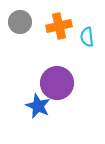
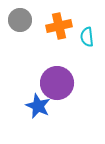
gray circle: moved 2 px up
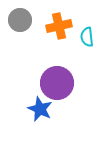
blue star: moved 2 px right, 3 px down
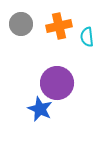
gray circle: moved 1 px right, 4 px down
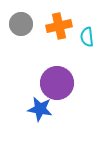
blue star: rotated 15 degrees counterclockwise
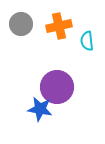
cyan semicircle: moved 4 px down
purple circle: moved 4 px down
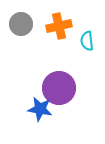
purple circle: moved 2 px right, 1 px down
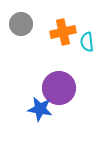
orange cross: moved 4 px right, 6 px down
cyan semicircle: moved 1 px down
